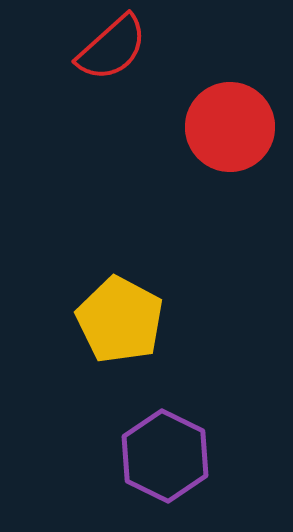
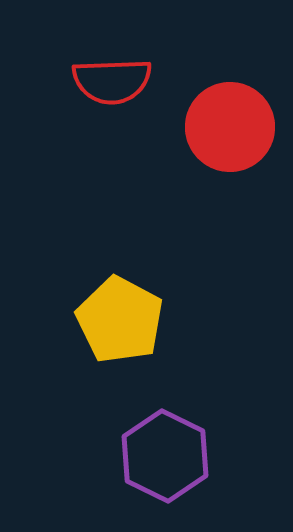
red semicircle: moved 33 px down; rotated 40 degrees clockwise
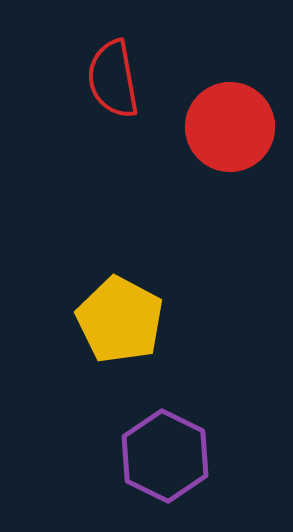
red semicircle: moved 1 px right, 2 px up; rotated 82 degrees clockwise
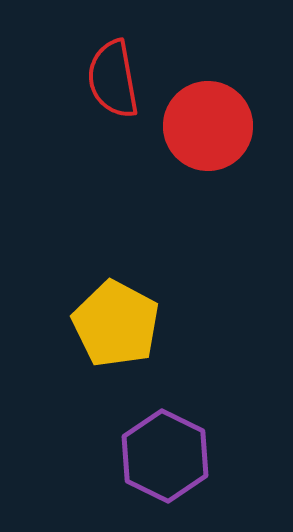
red circle: moved 22 px left, 1 px up
yellow pentagon: moved 4 px left, 4 px down
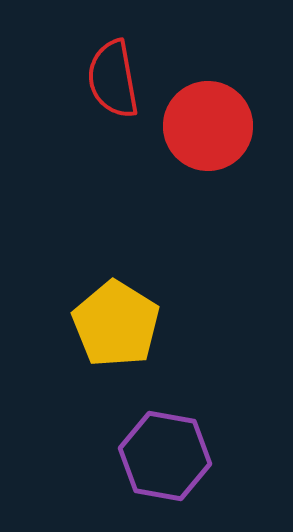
yellow pentagon: rotated 4 degrees clockwise
purple hexagon: rotated 16 degrees counterclockwise
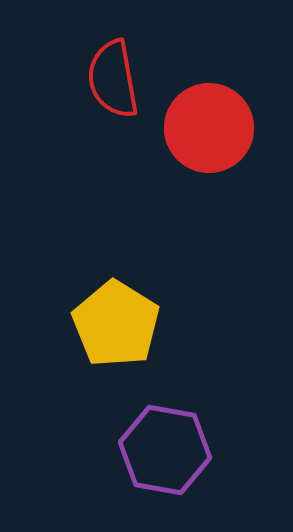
red circle: moved 1 px right, 2 px down
purple hexagon: moved 6 px up
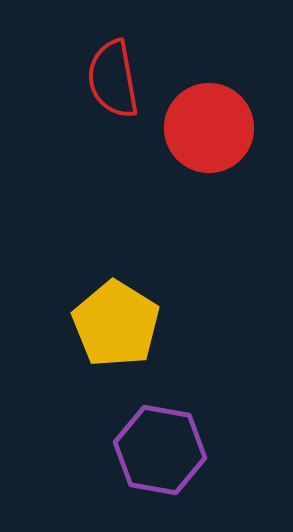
purple hexagon: moved 5 px left
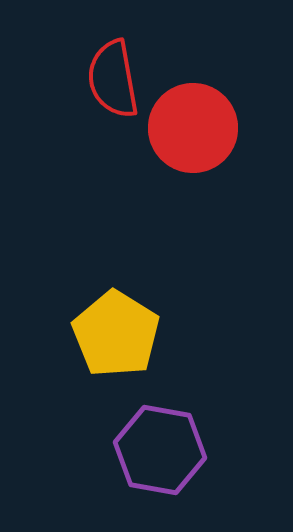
red circle: moved 16 px left
yellow pentagon: moved 10 px down
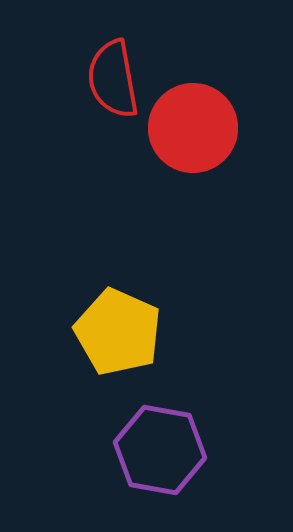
yellow pentagon: moved 2 px right, 2 px up; rotated 8 degrees counterclockwise
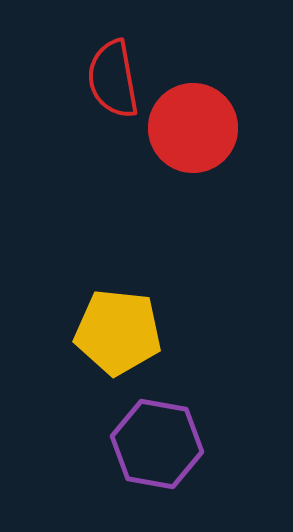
yellow pentagon: rotated 18 degrees counterclockwise
purple hexagon: moved 3 px left, 6 px up
